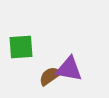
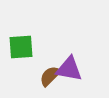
brown semicircle: rotated 10 degrees counterclockwise
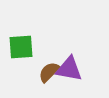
brown semicircle: moved 1 px left, 4 px up
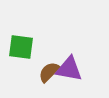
green square: rotated 12 degrees clockwise
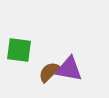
green square: moved 2 px left, 3 px down
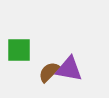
green square: rotated 8 degrees counterclockwise
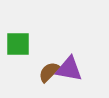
green square: moved 1 px left, 6 px up
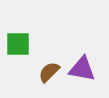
purple triangle: moved 13 px right
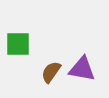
brown semicircle: moved 2 px right; rotated 10 degrees counterclockwise
